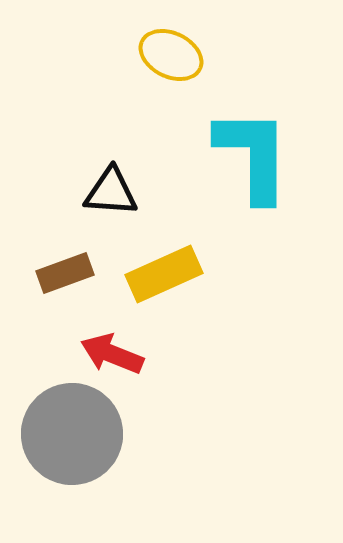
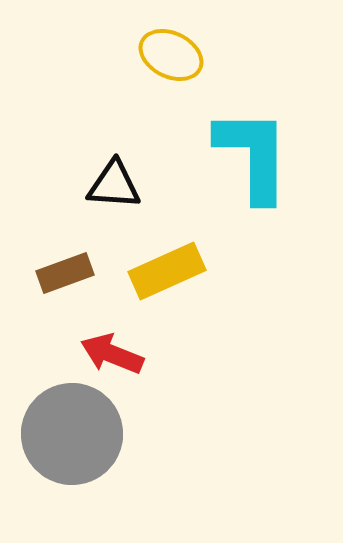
black triangle: moved 3 px right, 7 px up
yellow rectangle: moved 3 px right, 3 px up
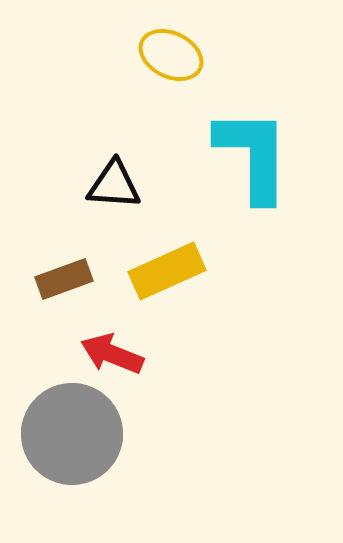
brown rectangle: moved 1 px left, 6 px down
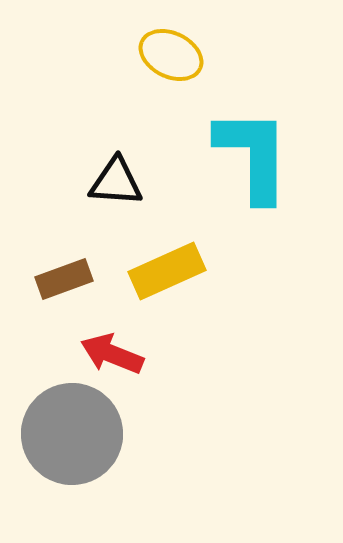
black triangle: moved 2 px right, 3 px up
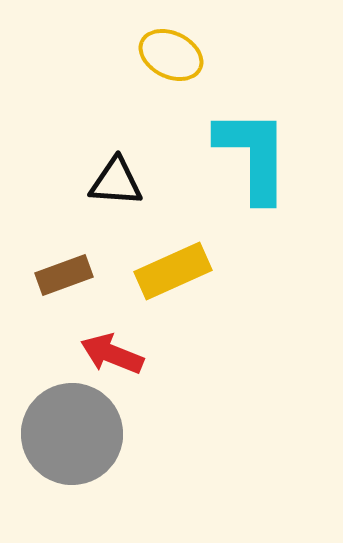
yellow rectangle: moved 6 px right
brown rectangle: moved 4 px up
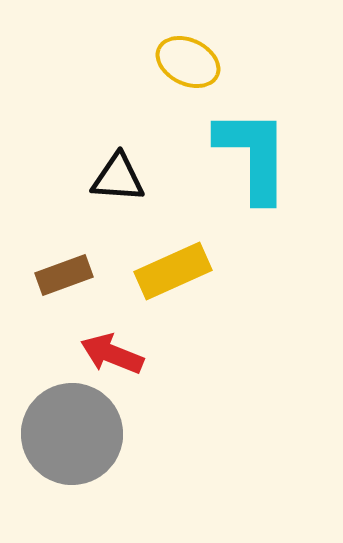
yellow ellipse: moved 17 px right, 7 px down
black triangle: moved 2 px right, 4 px up
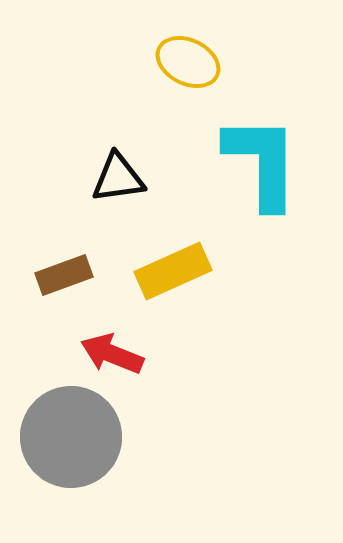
cyan L-shape: moved 9 px right, 7 px down
black triangle: rotated 12 degrees counterclockwise
gray circle: moved 1 px left, 3 px down
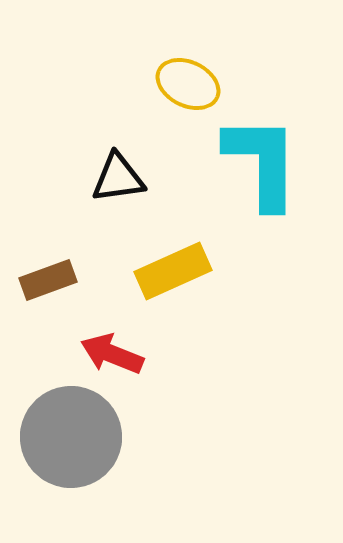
yellow ellipse: moved 22 px down
brown rectangle: moved 16 px left, 5 px down
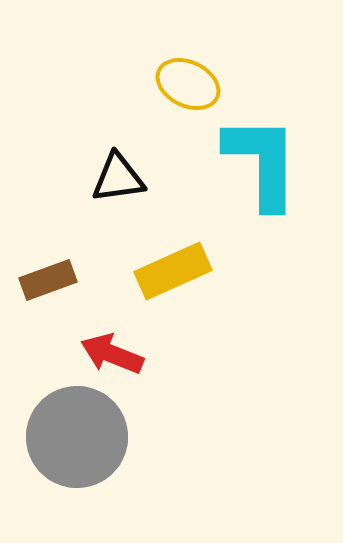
gray circle: moved 6 px right
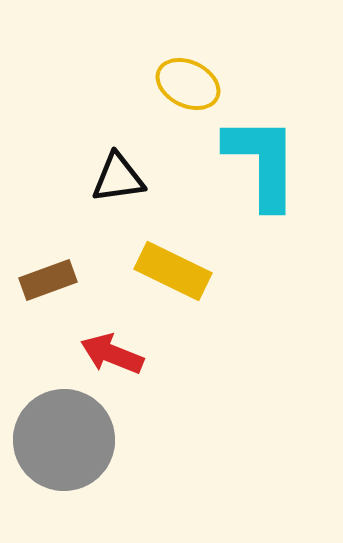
yellow rectangle: rotated 50 degrees clockwise
gray circle: moved 13 px left, 3 px down
